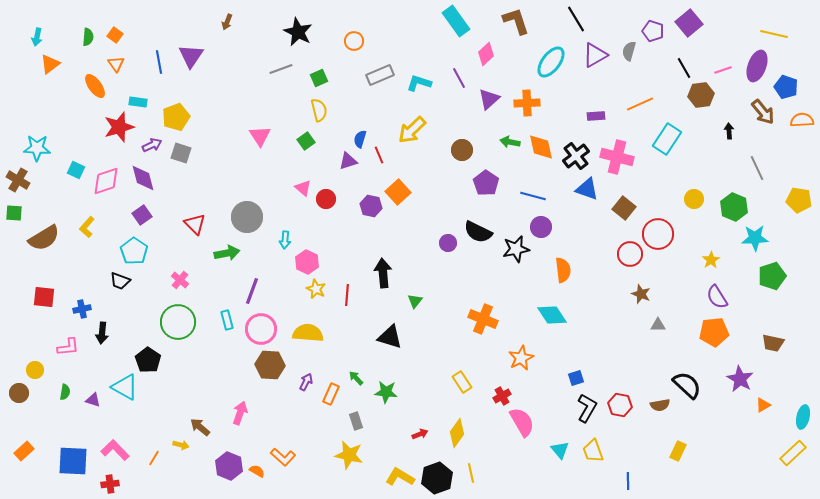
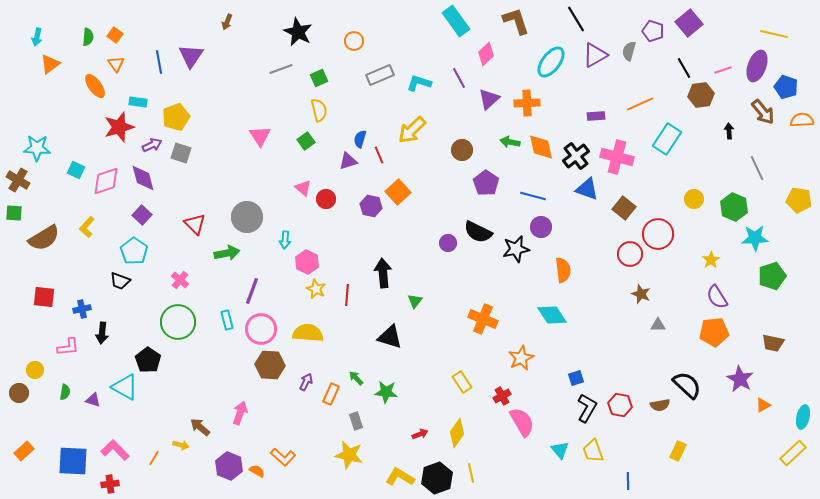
purple square at (142, 215): rotated 12 degrees counterclockwise
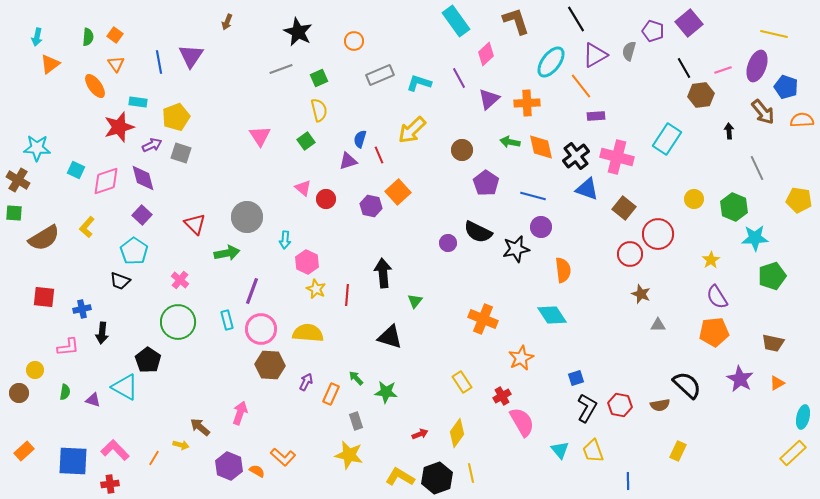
orange line at (640, 104): moved 59 px left, 18 px up; rotated 76 degrees clockwise
orange triangle at (763, 405): moved 14 px right, 22 px up
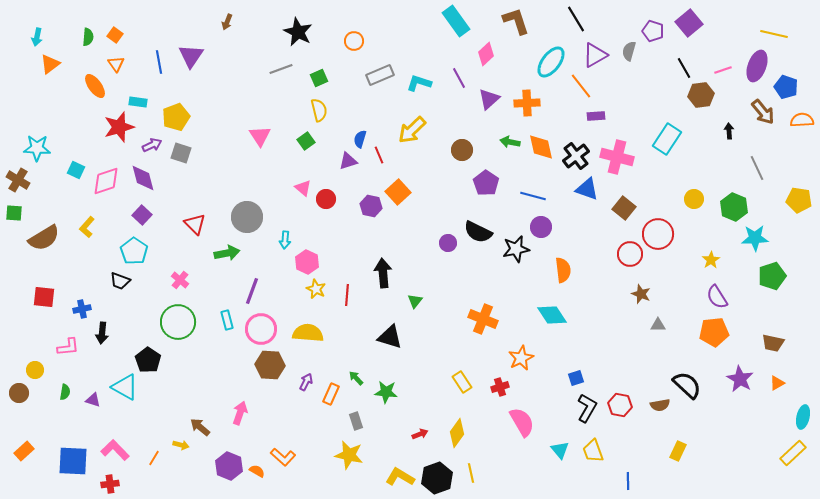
red cross at (502, 396): moved 2 px left, 9 px up; rotated 12 degrees clockwise
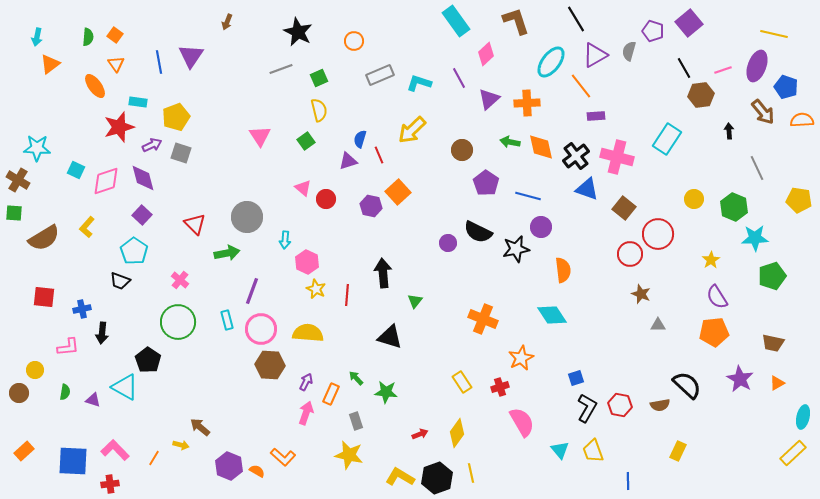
blue line at (533, 196): moved 5 px left
pink arrow at (240, 413): moved 66 px right
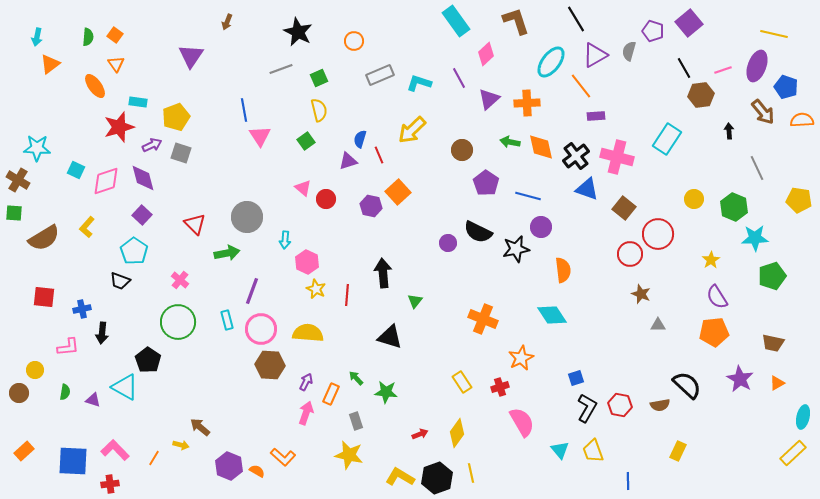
blue line at (159, 62): moved 85 px right, 48 px down
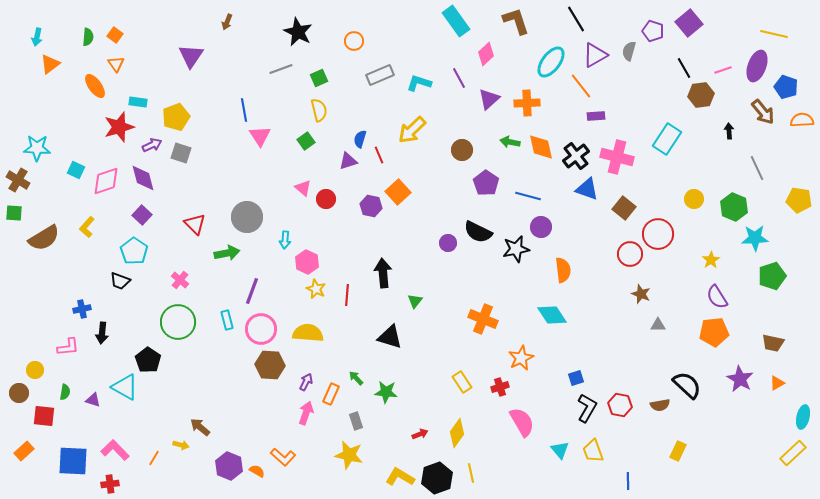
red square at (44, 297): moved 119 px down
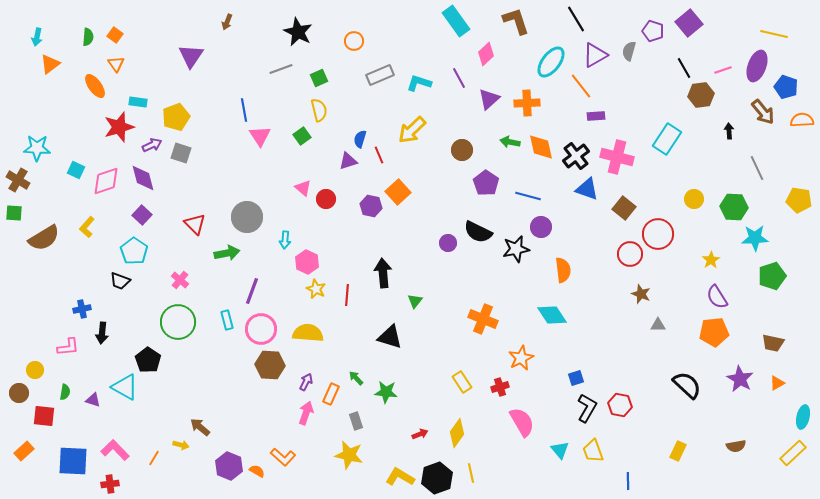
green square at (306, 141): moved 4 px left, 5 px up
green hexagon at (734, 207): rotated 20 degrees counterclockwise
brown semicircle at (660, 405): moved 76 px right, 41 px down
